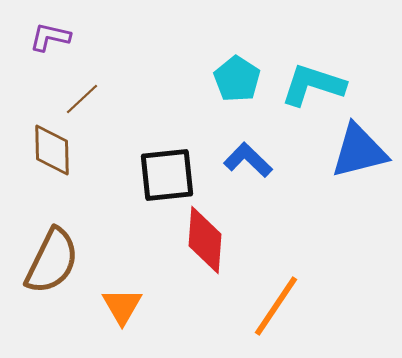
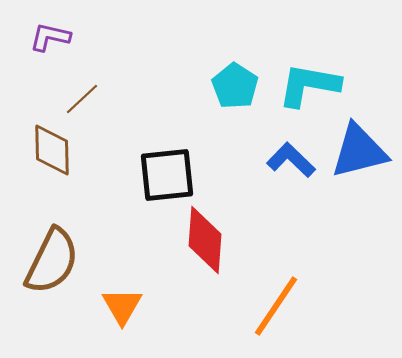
cyan pentagon: moved 2 px left, 7 px down
cyan L-shape: moved 4 px left; rotated 8 degrees counterclockwise
blue L-shape: moved 43 px right
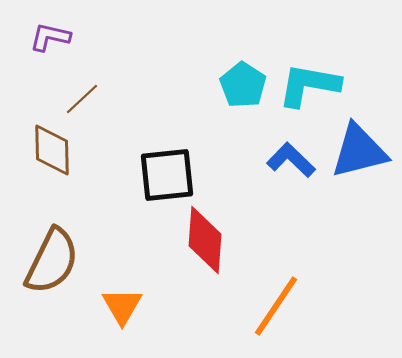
cyan pentagon: moved 8 px right, 1 px up
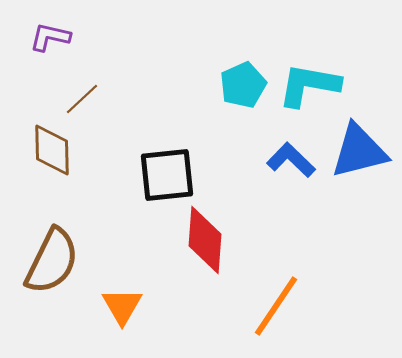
cyan pentagon: rotated 15 degrees clockwise
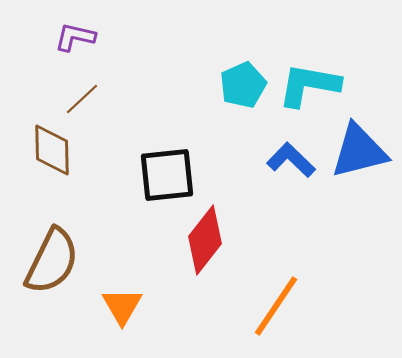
purple L-shape: moved 25 px right
red diamond: rotated 34 degrees clockwise
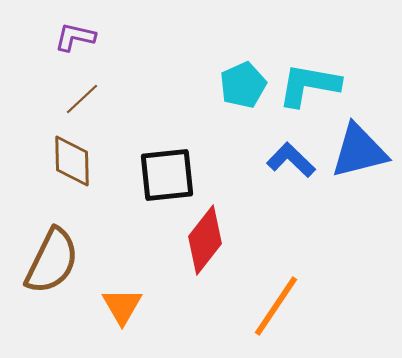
brown diamond: moved 20 px right, 11 px down
